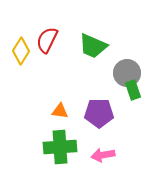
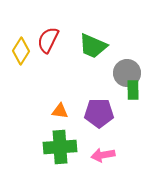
red semicircle: moved 1 px right
green rectangle: rotated 18 degrees clockwise
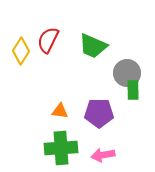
green cross: moved 1 px right, 1 px down
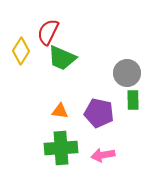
red semicircle: moved 8 px up
green trapezoid: moved 31 px left, 12 px down
green rectangle: moved 10 px down
purple pentagon: rotated 12 degrees clockwise
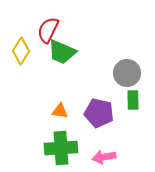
red semicircle: moved 2 px up
green trapezoid: moved 6 px up
pink arrow: moved 1 px right, 2 px down
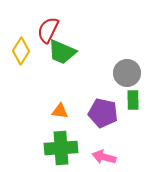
purple pentagon: moved 4 px right
pink arrow: rotated 25 degrees clockwise
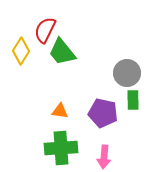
red semicircle: moved 3 px left
green trapezoid: rotated 28 degrees clockwise
pink arrow: rotated 100 degrees counterclockwise
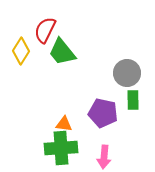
orange triangle: moved 4 px right, 13 px down
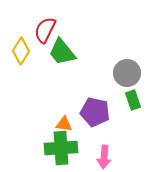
green rectangle: rotated 18 degrees counterclockwise
purple pentagon: moved 8 px left, 1 px up
